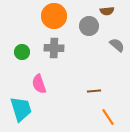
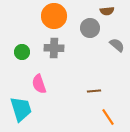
gray circle: moved 1 px right, 2 px down
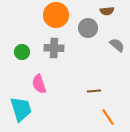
orange circle: moved 2 px right, 1 px up
gray circle: moved 2 px left
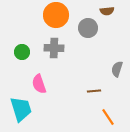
gray semicircle: moved 24 px down; rotated 112 degrees counterclockwise
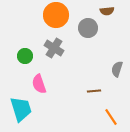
gray cross: rotated 30 degrees clockwise
green circle: moved 3 px right, 4 px down
orange line: moved 3 px right
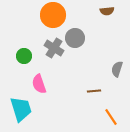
orange circle: moved 3 px left
gray circle: moved 13 px left, 10 px down
green circle: moved 1 px left
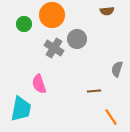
orange circle: moved 1 px left
gray circle: moved 2 px right, 1 px down
green circle: moved 32 px up
cyan trapezoid: rotated 28 degrees clockwise
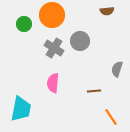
gray circle: moved 3 px right, 2 px down
pink semicircle: moved 14 px right, 1 px up; rotated 24 degrees clockwise
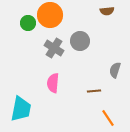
orange circle: moved 2 px left
green circle: moved 4 px right, 1 px up
gray semicircle: moved 2 px left, 1 px down
orange line: moved 3 px left, 1 px down
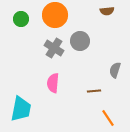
orange circle: moved 5 px right
green circle: moved 7 px left, 4 px up
